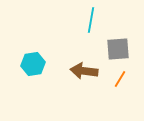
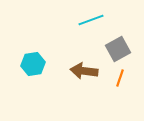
cyan line: rotated 60 degrees clockwise
gray square: rotated 25 degrees counterclockwise
orange line: moved 1 px up; rotated 12 degrees counterclockwise
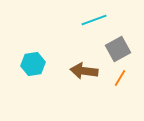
cyan line: moved 3 px right
orange line: rotated 12 degrees clockwise
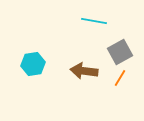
cyan line: moved 1 px down; rotated 30 degrees clockwise
gray square: moved 2 px right, 3 px down
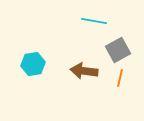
gray square: moved 2 px left, 2 px up
orange line: rotated 18 degrees counterclockwise
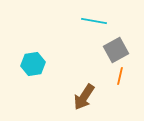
gray square: moved 2 px left
brown arrow: moved 26 px down; rotated 64 degrees counterclockwise
orange line: moved 2 px up
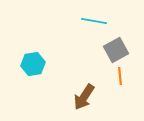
orange line: rotated 18 degrees counterclockwise
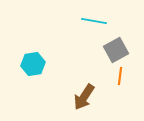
orange line: rotated 12 degrees clockwise
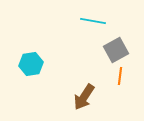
cyan line: moved 1 px left
cyan hexagon: moved 2 px left
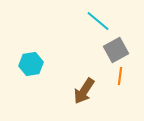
cyan line: moved 5 px right; rotated 30 degrees clockwise
brown arrow: moved 6 px up
